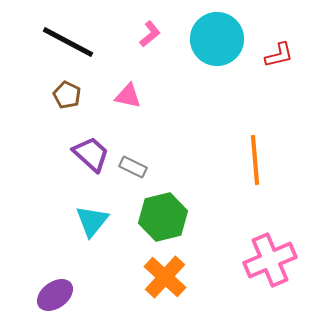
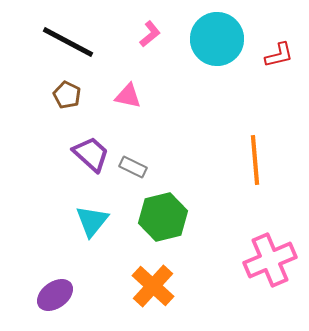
orange cross: moved 12 px left, 9 px down
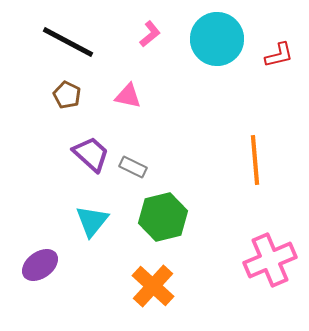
purple ellipse: moved 15 px left, 30 px up
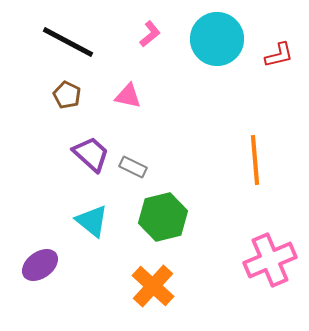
cyan triangle: rotated 30 degrees counterclockwise
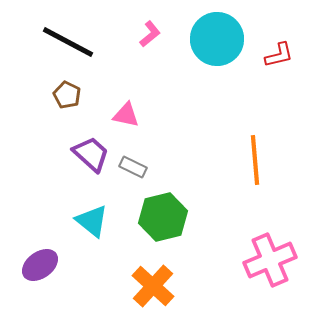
pink triangle: moved 2 px left, 19 px down
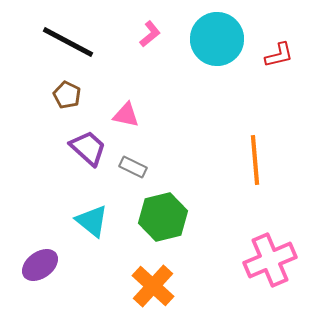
purple trapezoid: moved 3 px left, 6 px up
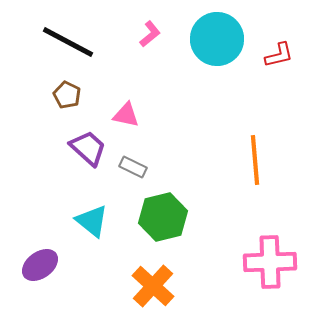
pink cross: moved 2 px down; rotated 21 degrees clockwise
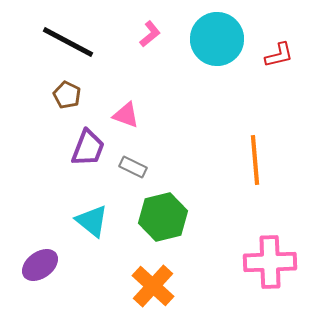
pink triangle: rotated 8 degrees clockwise
purple trapezoid: rotated 69 degrees clockwise
